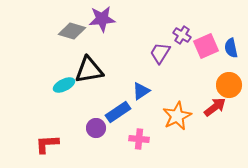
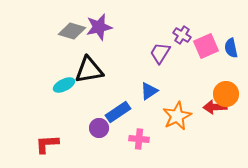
purple star: moved 3 px left, 8 px down; rotated 8 degrees counterclockwise
orange circle: moved 3 px left, 9 px down
blue triangle: moved 8 px right
red arrow: rotated 145 degrees counterclockwise
purple circle: moved 3 px right
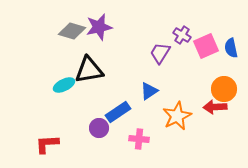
orange circle: moved 2 px left, 5 px up
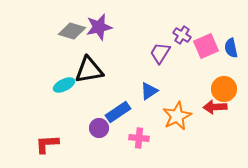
pink cross: moved 1 px up
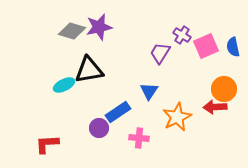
blue semicircle: moved 2 px right, 1 px up
blue triangle: rotated 24 degrees counterclockwise
orange star: moved 1 px down
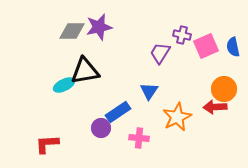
gray diamond: rotated 16 degrees counterclockwise
purple cross: rotated 18 degrees counterclockwise
black triangle: moved 4 px left, 1 px down
purple circle: moved 2 px right
